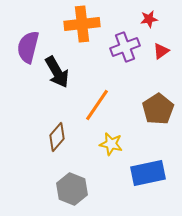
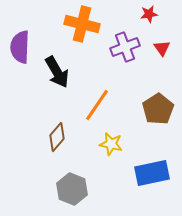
red star: moved 5 px up
orange cross: rotated 20 degrees clockwise
purple semicircle: moved 8 px left; rotated 12 degrees counterclockwise
red triangle: moved 1 px right, 3 px up; rotated 30 degrees counterclockwise
blue rectangle: moved 4 px right
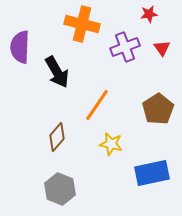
gray hexagon: moved 12 px left
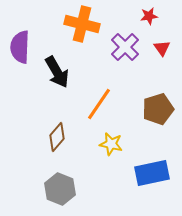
red star: moved 2 px down
purple cross: rotated 24 degrees counterclockwise
orange line: moved 2 px right, 1 px up
brown pentagon: rotated 16 degrees clockwise
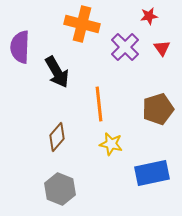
orange line: rotated 40 degrees counterclockwise
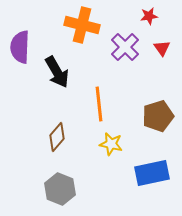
orange cross: moved 1 px down
brown pentagon: moved 7 px down
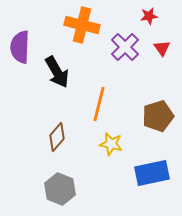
orange line: rotated 20 degrees clockwise
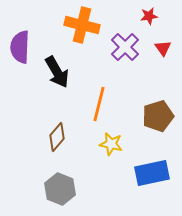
red triangle: moved 1 px right
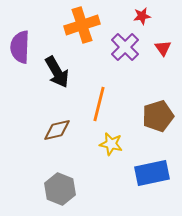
red star: moved 7 px left
orange cross: rotated 32 degrees counterclockwise
brown diamond: moved 7 px up; rotated 36 degrees clockwise
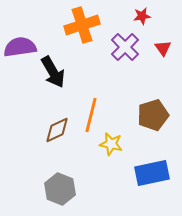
purple semicircle: rotated 80 degrees clockwise
black arrow: moved 4 px left
orange line: moved 8 px left, 11 px down
brown pentagon: moved 5 px left, 1 px up
brown diamond: rotated 12 degrees counterclockwise
